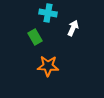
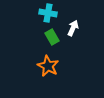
green rectangle: moved 17 px right
orange star: rotated 25 degrees clockwise
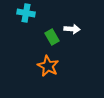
cyan cross: moved 22 px left
white arrow: moved 1 px left, 1 px down; rotated 70 degrees clockwise
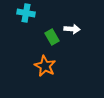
orange star: moved 3 px left
